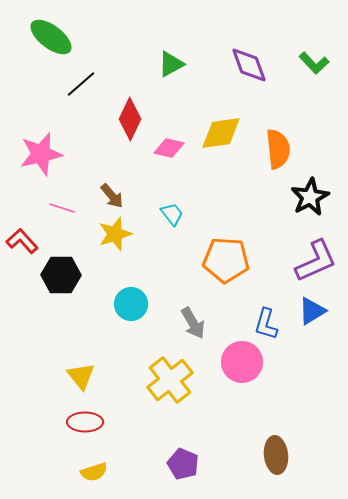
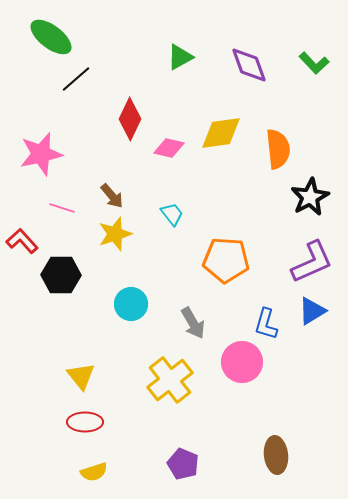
green triangle: moved 9 px right, 7 px up
black line: moved 5 px left, 5 px up
purple L-shape: moved 4 px left, 1 px down
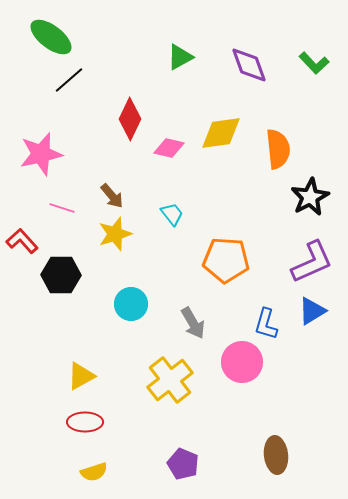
black line: moved 7 px left, 1 px down
yellow triangle: rotated 40 degrees clockwise
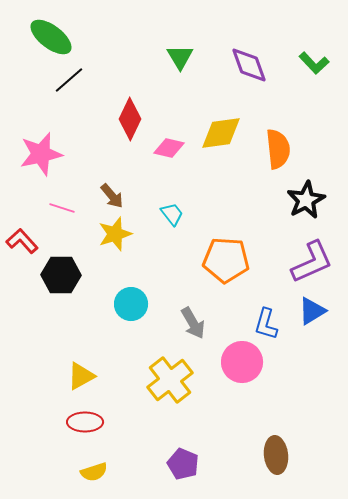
green triangle: rotated 32 degrees counterclockwise
black star: moved 4 px left, 3 px down
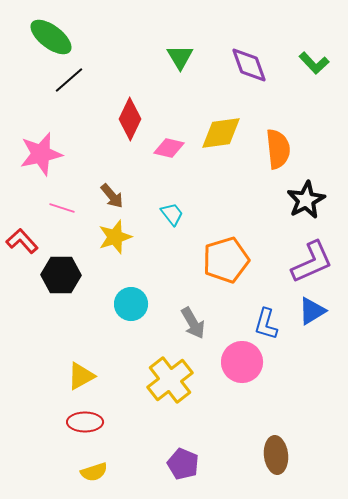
yellow star: moved 3 px down
orange pentagon: rotated 21 degrees counterclockwise
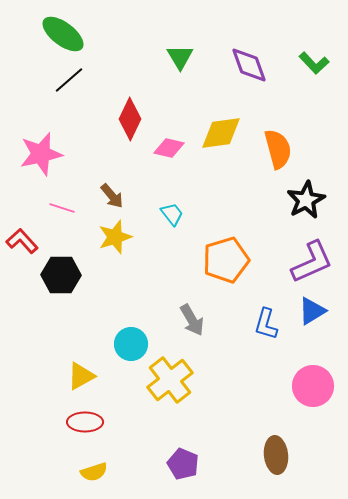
green ellipse: moved 12 px right, 3 px up
orange semicircle: rotated 9 degrees counterclockwise
cyan circle: moved 40 px down
gray arrow: moved 1 px left, 3 px up
pink circle: moved 71 px right, 24 px down
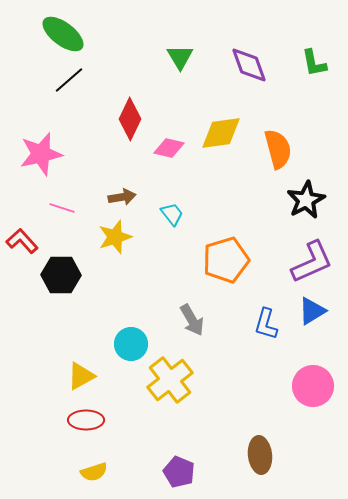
green L-shape: rotated 32 degrees clockwise
brown arrow: moved 10 px right, 1 px down; rotated 60 degrees counterclockwise
red ellipse: moved 1 px right, 2 px up
brown ellipse: moved 16 px left
purple pentagon: moved 4 px left, 8 px down
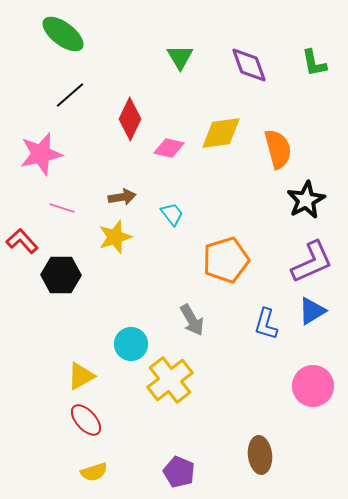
black line: moved 1 px right, 15 px down
red ellipse: rotated 48 degrees clockwise
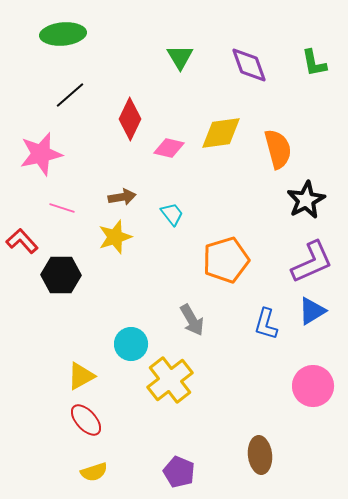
green ellipse: rotated 42 degrees counterclockwise
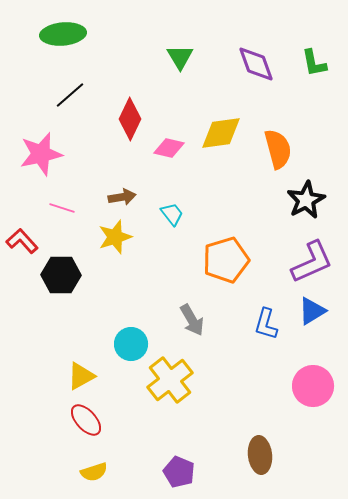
purple diamond: moved 7 px right, 1 px up
